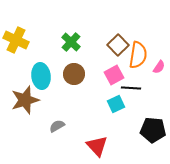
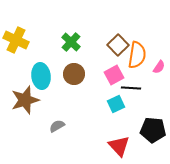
orange semicircle: moved 1 px left
red triangle: moved 22 px right
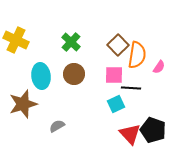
pink square: rotated 30 degrees clockwise
brown star: moved 2 px left, 4 px down
black pentagon: rotated 15 degrees clockwise
red triangle: moved 11 px right, 12 px up
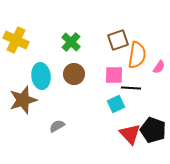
brown square: moved 5 px up; rotated 25 degrees clockwise
brown star: moved 4 px up
